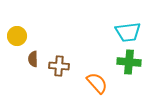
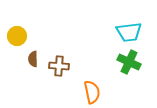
cyan trapezoid: moved 1 px right
green cross: rotated 20 degrees clockwise
orange semicircle: moved 5 px left, 9 px down; rotated 30 degrees clockwise
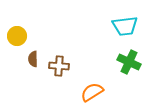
cyan trapezoid: moved 4 px left, 6 px up
orange semicircle: rotated 110 degrees counterclockwise
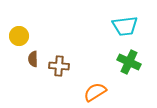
yellow circle: moved 2 px right
orange semicircle: moved 3 px right
